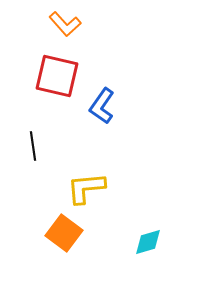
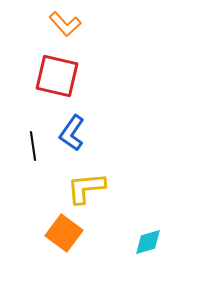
blue L-shape: moved 30 px left, 27 px down
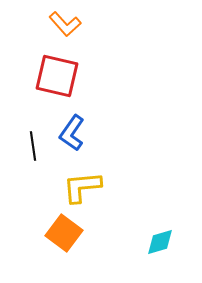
yellow L-shape: moved 4 px left, 1 px up
cyan diamond: moved 12 px right
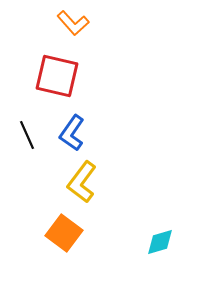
orange L-shape: moved 8 px right, 1 px up
black line: moved 6 px left, 11 px up; rotated 16 degrees counterclockwise
yellow L-shape: moved 5 px up; rotated 48 degrees counterclockwise
